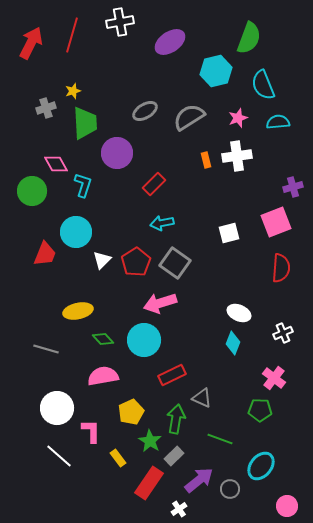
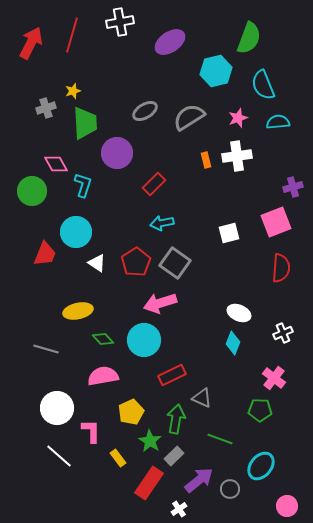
white triangle at (102, 260): moved 5 px left, 3 px down; rotated 42 degrees counterclockwise
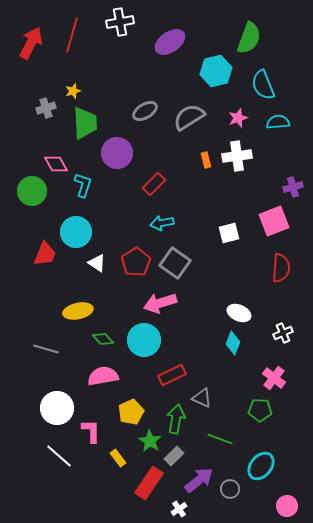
pink square at (276, 222): moved 2 px left, 1 px up
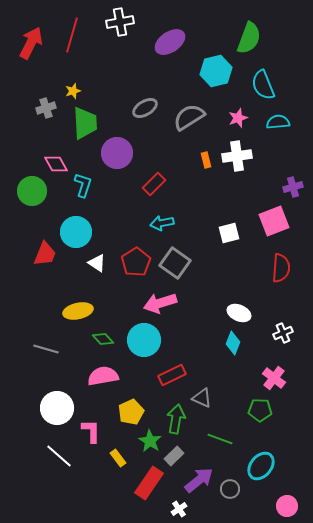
gray ellipse at (145, 111): moved 3 px up
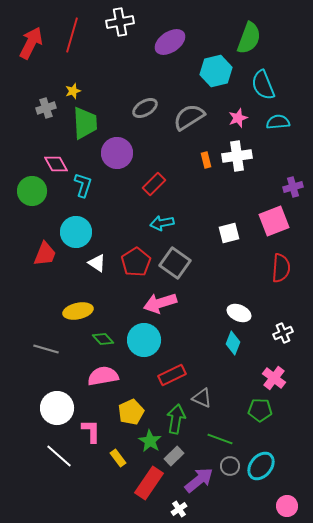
gray circle at (230, 489): moved 23 px up
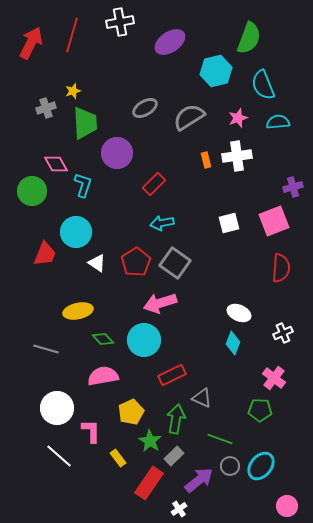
white square at (229, 233): moved 10 px up
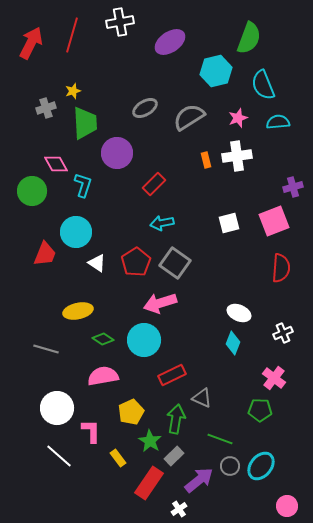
green diamond at (103, 339): rotated 15 degrees counterclockwise
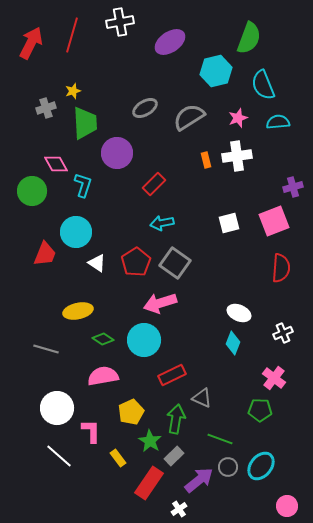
gray circle at (230, 466): moved 2 px left, 1 px down
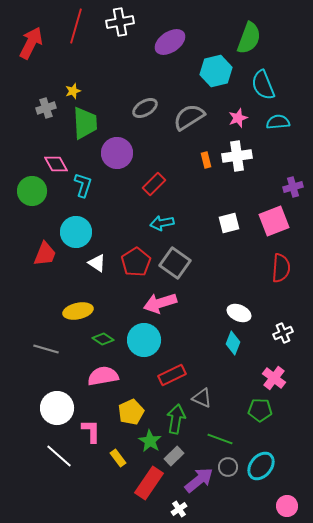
red line at (72, 35): moved 4 px right, 9 px up
